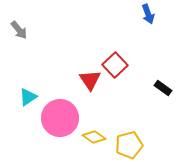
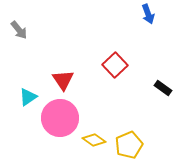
red triangle: moved 27 px left
yellow diamond: moved 3 px down
yellow pentagon: rotated 8 degrees counterclockwise
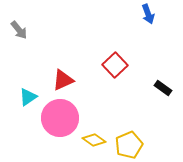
red triangle: rotated 40 degrees clockwise
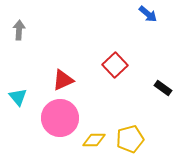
blue arrow: rotated 30 degrees counterclockwise
gray arrow: rotated 138 degrees counterclockwise
cyan triangle: moved 10 px left; rotated 36 degrees counterclockwise
yellow diamond: rotated 35 degrees counterclockwise
yellow pentagon: moved 1 px right, 6 px up; rotated 8 degrees clockwise
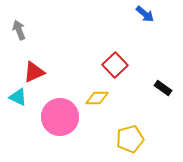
blue arrow: moved 3 px left
gray arrow: rotated 24 degrees counterclockwise
red triangle: moved 29 px left, 8 px up
cyan triangle: rotated 24 degrees counterclockwise
pink circle: moved 1 px up
yellow diamond: moved 3 px right, 42 px up
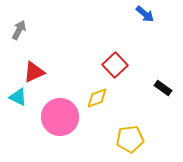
gray arrow: rotated 48 degrees clockwise
yellow diamond: rotated 20 degrees counterclockwise
yellow pentagon: rotated 8 degrees clockwise
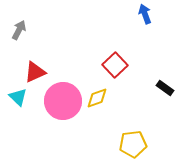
blue arrow: rotated 150 degrees counterclockwise
red triangle: moved 1 px right
black rectangle: moved 2 px right
cyan triangle: rotated 18 degrees clockwise
pink circle: moved 3 px right, 16 px up
yellow pentagon: moved 3 px right, 5 px down
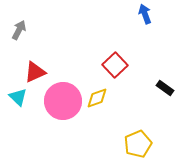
yellow pentagon: moved 5 px right; rotated 16 degrees counterclockwise
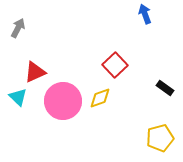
gray arrow: moved 1 px left, 2 px up
yellow diamond: moved 3 px right
yellow pentagon: moved 22 px right, 6 px up; rotated 8 degrees clockwise
